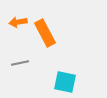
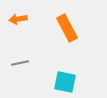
orange arrow: moved 3 px up
orange rectangle: moved 22 px right, 5 px up
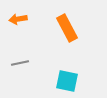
cyan square: moved 2 px right, 1 px up
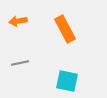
orange arrow: moved 2 px down
orange rectangle: moved 2 px left, 1 px down
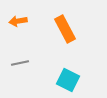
cyan square: moved 1 px right, 1 px up; rotated 15 degrees clockwise
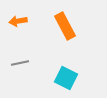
orange rectangle: moved 3 px up
cyan square: moved 2 px left, 2 px up
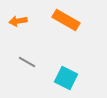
orange rectangle: moved 1 px right, 6 px up; rotated 32 degrees counterclockwise
gray line: moved 7 px right, 1 px up; rotated 42 degrees clockwise
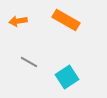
gray line: moved 2 px right
cyan square: moved 1 px right, 1 px up; rotated 30 degrees clockwise
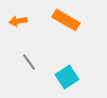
gray line: rotated 24 degrees clockwise
